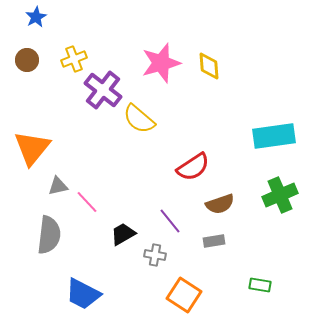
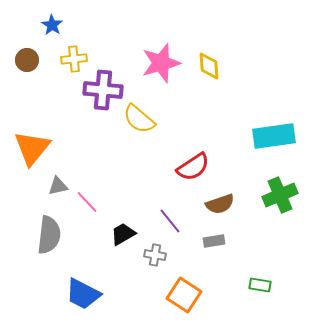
blue star: moved 16 px right, 8 px down; rotated 10 degrees counterclockwise
yellow cross: rotated 15 degrees clockwise
purple cross: rotated 33 degrees counterclockwise
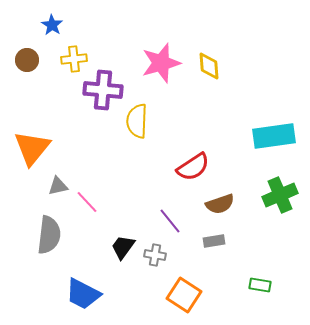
yellow semicircle: moved 2 px left, 2 px down; rotated 52 degrees clockwise
black trapezoid: moved 13 px down; rotated 24 degrees counterclockwise
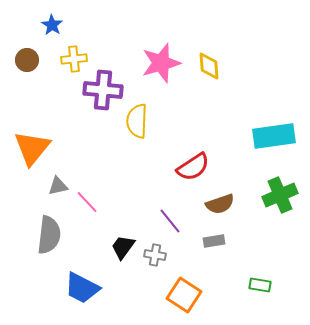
blue trapezoid: moved 1 px left, 6 px up
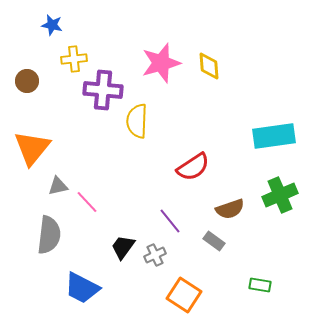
blue star: rotated 20 degrees counterclockwise
brown circle: moved 21 px down
brown semicircle: moved 10 px right, 5 px down
gray rectangle: rotated 45 degrees clockwise
gray cross: rotated 35 degrees counterclockwise
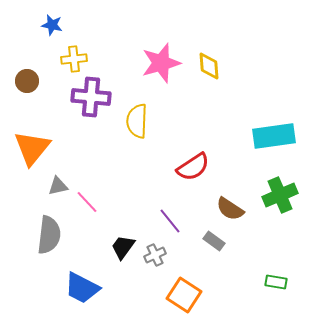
purple cross: moved 12 px left, 7 px down
brown semicircle: rotated 52 degrees clockwise
green rectangle: moved 16 px right, 3 px up
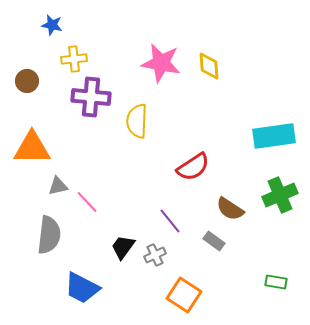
pink star: rotated 27 degrees clockwise
orange triangle: rotated 51 degrees clockwise
